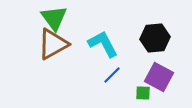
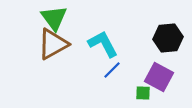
black hexagon: moved 13 px right
blue line: moved 5 px up
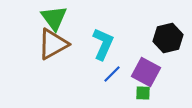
black hexagon: rotated 8 degrees counterclockwise
cyan L-shape: rotated 52 degrees clockwise
blue line: moved 4 px down
purple square: moved 13 px left, 5 px up
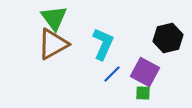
purple square: moved 1 px left
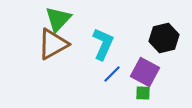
green triangle: moved 4 px right, 1 px down; rotated 20 degrees clockwise
black hexagon: moved 4 px left
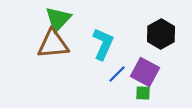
black hexagon: moved 3 px left, 4 px up; rotated 16 degrees counterclockwise
brown triangle: rotated 24 degrees clockwise
blue line: moved 5 px right
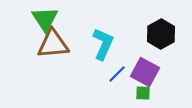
green triangle: moved 13 px left; rotated 16 degrees counterclockwise
